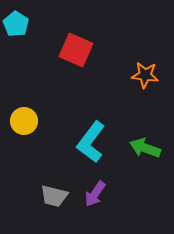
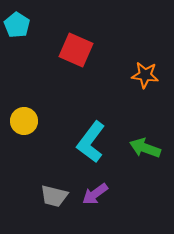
cyan pentagon: moved 1 px right, 1 px down
purple arrow: rotated 20 degrees clockwise
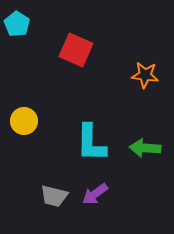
cyan pentagon: moved 1 px up
cyan L-shape: moved 1 px down; rotated 36 degrees counterclockwise
green arrow: rotated 16 degrees counterclockwise
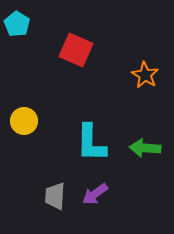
orange star: rotated 24 degrees clockwise
gray trapezoid: moved 1 px right; rotated 80 degrees clockwise
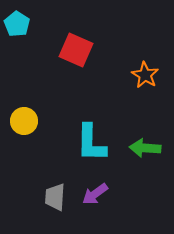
gray trapezoid: moved 1 px down
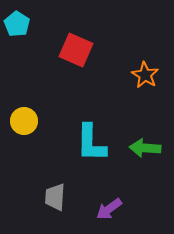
purple arrow: moved 14 px right, 15 px down
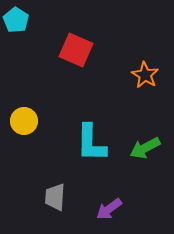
cyan pentagon: moved 1 px left, 4 px up
green arrow: rotated 32 degrees counterclockwise
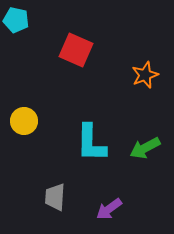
cyan pentagon: rotated 20 degrees counterclockwise
orange star: rotated 20 degrees clockwise
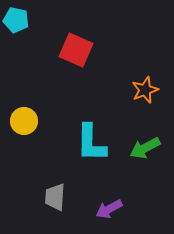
orange star: moved 15 px down
purple arrow: rotated 8 degrees clockwise
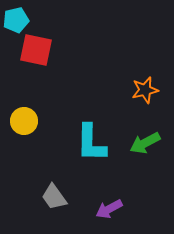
cyan pentagon: rotated 25 degrees counterclockwise
red square: moved 40 px left; rotated 12 degrees counterclockwise
orange star: rotated 8 degrees clockwise
green arrow: moved 5 px up
gray trapezoid: moved 1 px left; rotated 40 degrees counterclockwise
